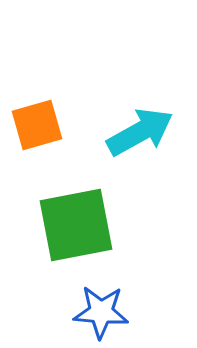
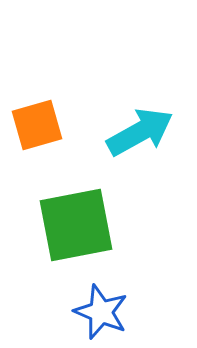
blue star: rotated 18 degrees clockwise
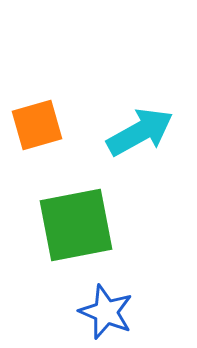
blue star: moved 5 px right
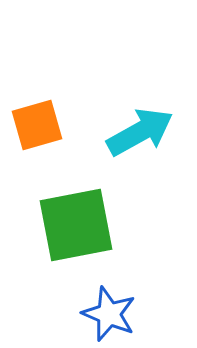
blue star: moved 3 px right, 2 px down
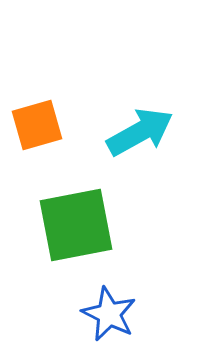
blue star: rotated 4 degrees clockwise
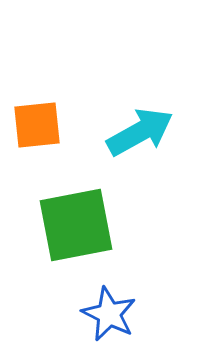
orange square: rotated 10 degrees clockwise
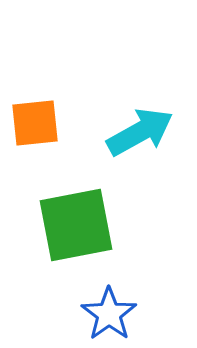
orange square: moved 2 px left, 2 px up
blue star: rotated 10 degrees clockwise
